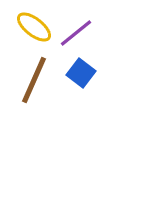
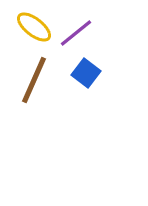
blue square: moved 5 px right
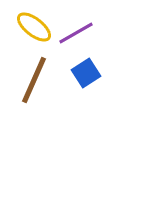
purple line: rotated 9 degrees clockwise
blue square: rotated 20 degrees clockwise
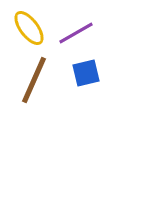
yellow ellipse: moved 5 px left, 1 px down; rotated 15 degrees clockwise
blue square: rotated 20 degrees clockwise
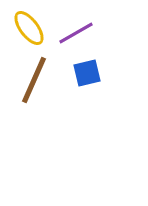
blue square: moved 1 px right
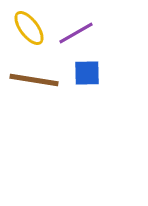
blue square: rotated 12 degrees clockwise
brown line: rotated 75 degrees clockwise
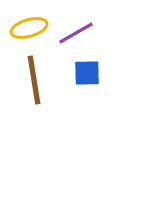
yellow ellipse: rotated 69 degrees counterclockwise
brown line: rotated 72 degrees clockwise
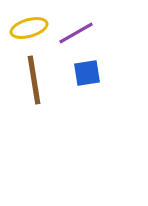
blue square: rotated 8 degrees counterclockwise
